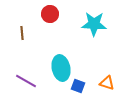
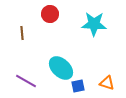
cyan ellipse: rotated 35 degrees counterclockwise
blue square: rotated 32 degrees counterclockwise
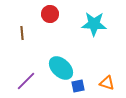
purple line: rotated 75 degrees counterclockwise
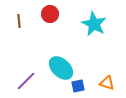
cyan star: rotated 25 degrees clockwise
brown line: moved 3 px left, 12 px up
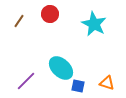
brown line: rotated 40 degrees clockwise
blue square: rotated 24 degrees clockwise
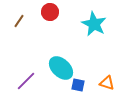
red circle: moved 2 px up
blue square: moved 1 px up
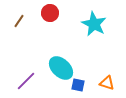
red circle: moved 1 px down
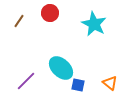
orange triangle: moved 3 px right; rotated 21 degrees clockwise
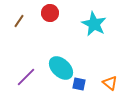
purple line: moved 4 px up
blue square: moved 1 px right, 1 px up
